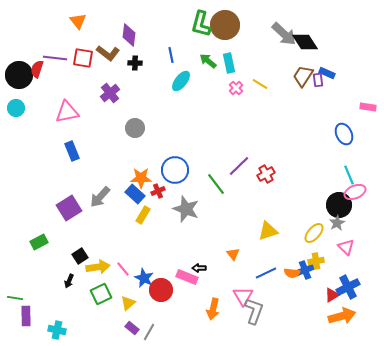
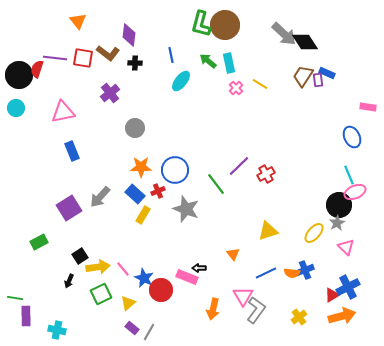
pink triangle at (67, 112): moved 4 px left
blue ellipse at (344, 134): moved 8 px right, 3 px down
orange star at (141, 178): moved 11 px up
yellow cross at (316, 261): moved 17 px left, 56 px down; rotated 28 degrees counterclockwise
gray L-shape at (254, 311): moved 2 px right, 1 px up; rotated 16 degrees clockwise
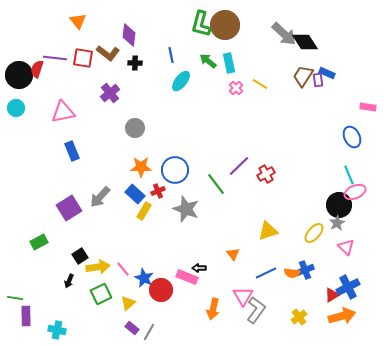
yellow rectangle at (143, 215): moved 1 px right, 4 px up
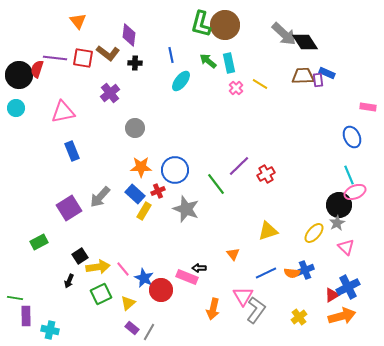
brown trapezoid at (303, 76): rotated 55 degrees clockwise
cyan cross at (57, 330): moved 7 px left
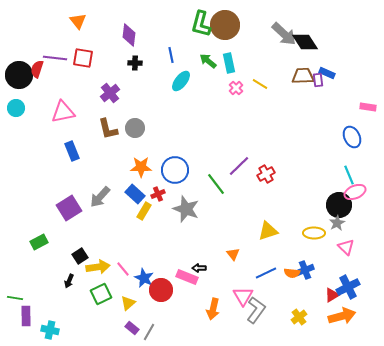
brown L-shape at (108, 53): moved 76 px down; rotated 40 degrees clockwise
red cross at (158, 191): moved 3 px down
yellow ellipse at (314, 233): rotated 50 degrees clockwise
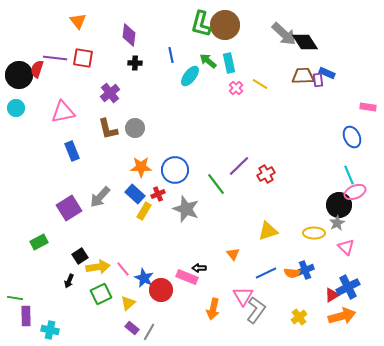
cyan ellipse at (181, 81): moved 9 px right, 5 px up
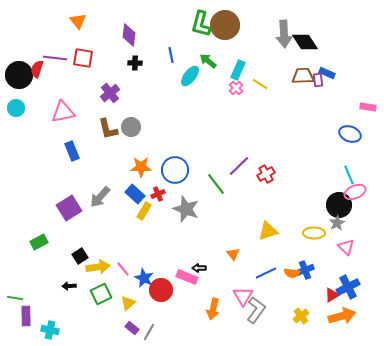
gray arrow at (284, 34): rotated 44 degrees clockwise
cyan rectangle at (229, 63): moved 9 px right, 7 px down; rotated 36 degrees clockwise
gray circle at (135, 128): moved 4 px left, 1 px up
blue ellipse at (352, 137): moved 2 px left, 3 px up; rotated 45 degrees counterclockwise
black arrow at (69, 281): moved 5 px down; rotated 64 degrees clockwise
yellow cross at (299, 317): moved 2 px right, 1 px up
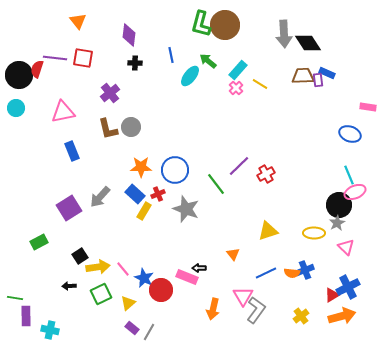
black diamond at (305, 42): moved 3 px right, 1 px down
cyan rectangle at (238, 70): rotated 18 degrees clockwise
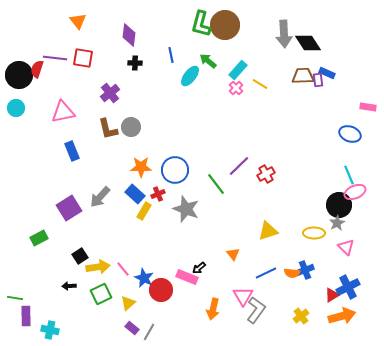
green rectangle at (39, 242): moved 4 px up
black arrow at (199, 268): rotated 40 degrees counterclockwise
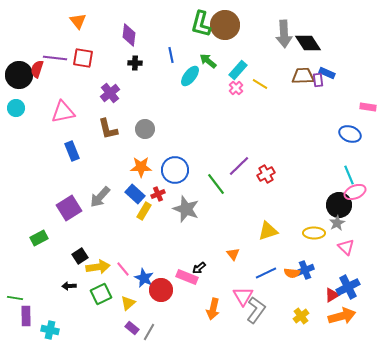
gray circle at (131, 127): moved 14 px right, 2 px down
